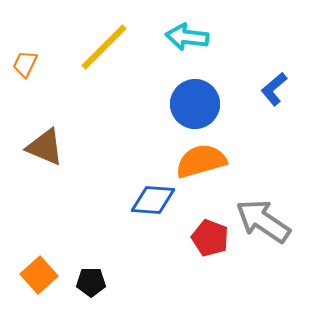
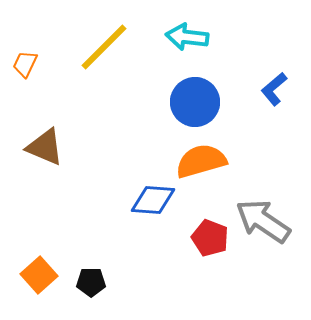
blue circle: moved 2 px up
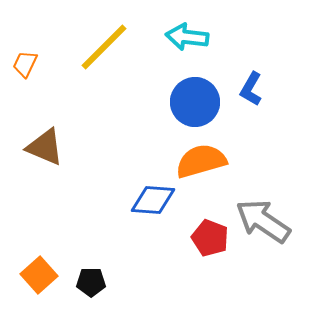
blue L-shape: moved 23 px left; rotated 20 degrees counterclockwise
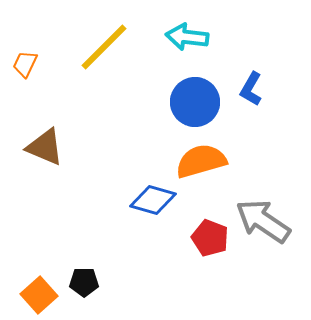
blue diamond: rotated 12 degrees clockwise
orange square: moved 20 px down
black pentagon: moved 7 px left
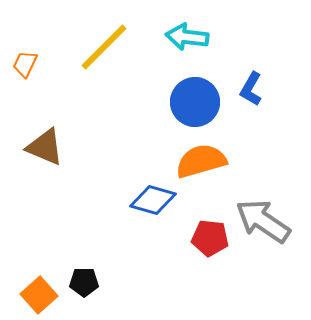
red pentagon: rotated 15 degrees counterclockwise
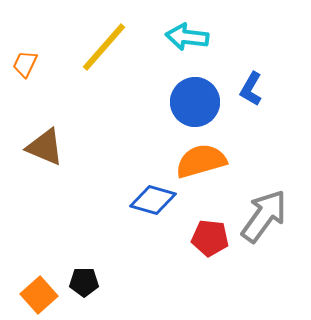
yellow line: rotated 4 degrees counterclockwise
gray arrow: moved 1 px right, 5 px up; rotated 92 degrees clockwise
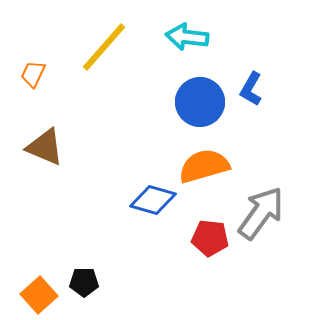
orange trapezoid: moved 8 px right, 10 px down
blue circle: moved 5 px right
orange semicircle: moved 3 px right, 5 px down
gray arrow: moved 3 px left, 3 px up
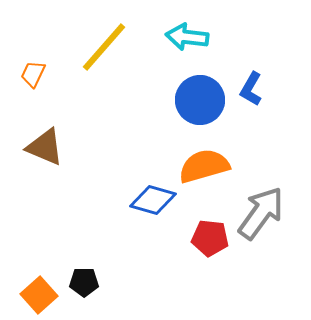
blue circle: moved 2 px up
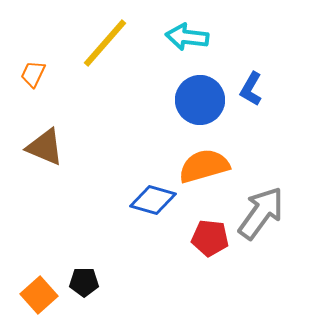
yellow line: moved 1 px right, 4 px up
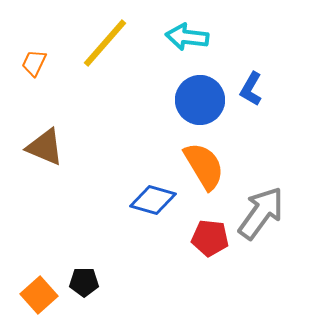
orange trapezoid: moved 1 px right, 11 px up
orange semicircle: rotated 75 degrees clockwise
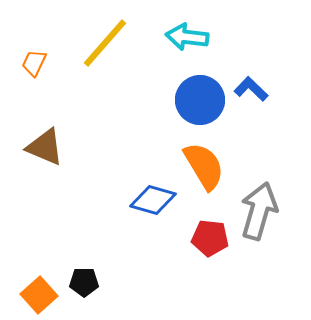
blue L-shape: rotated 104 degrees clockwise
gray arrow: moved 2 px left, 2 px up; rotated 20 degrees counterclockwise
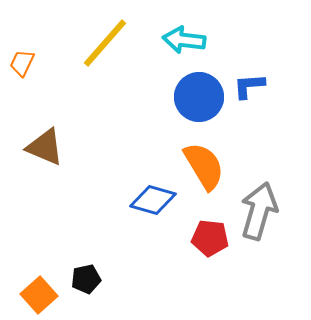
cyan arrow: moved 3 px left, 3 px down
orange trapezoid: moved 12 px left
blue L-shape: moved 2 px left, 3 px up; rotated 48 degrees counterclockwise
blue circle: moved 1 px left, 3 px up
black pentagon: moved 2 px right, 3 px up; rotated 12 degrees counterclockwise
